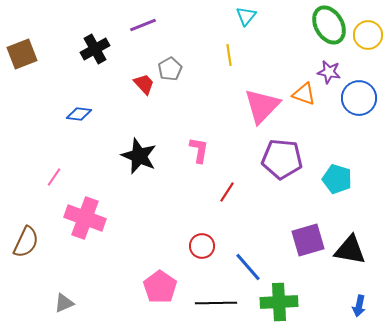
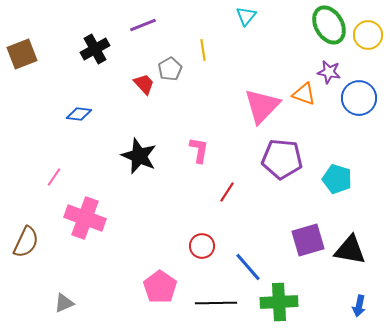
yellow line: moved 26 px left, 5 px up
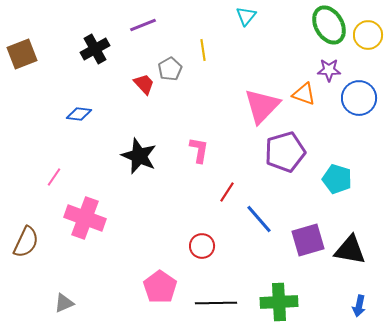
purple star: moved 2 px up; rotated 10 degrees counterclockwise
purple pentagon: moved 3 px right, 7 px up; rotated 21 degrees counterclockwise
blue line: moved 11 px right, 48 px up
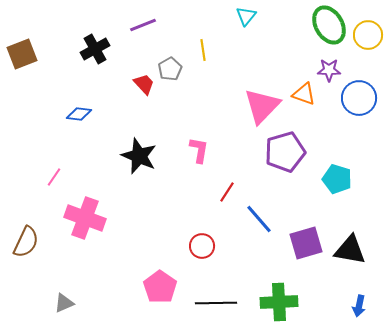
purple square: moved 2 px left, 3 px down
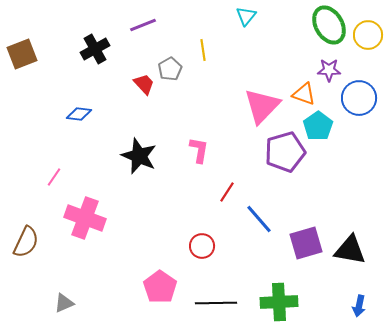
cyan pentagon: moved 19 px left, 53 px up; rotated 20 degrees clockwise
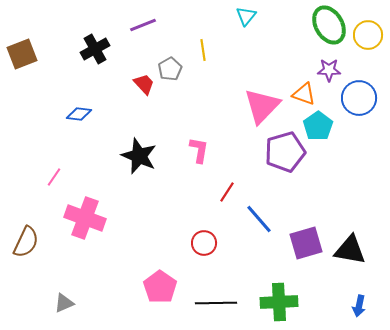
red circle: moved 2 px right, 3 px up
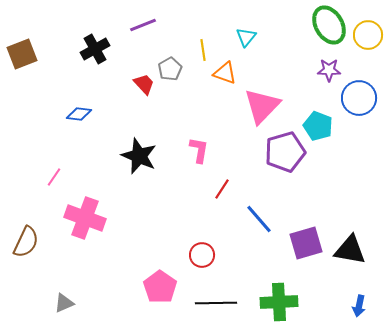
cyan triangle: moved 21 px down
orange triangle: moved 79 px left, 21 px up
cyan pentagon: rotated 16 degrees counterclockwise
red line: moved 5 px left, 3 px up
red circle: moved 2 px left, 12 px down
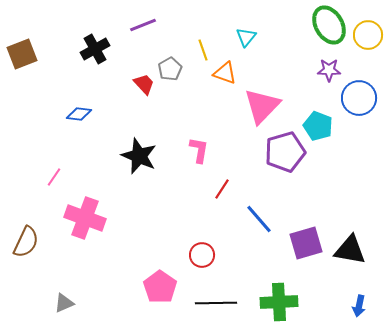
yellow line: rotated 10 degrees counterclockwise
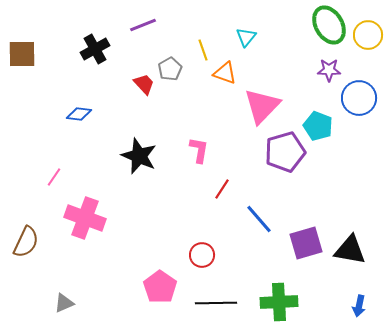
brown square: rotated 20 degrees clockwise
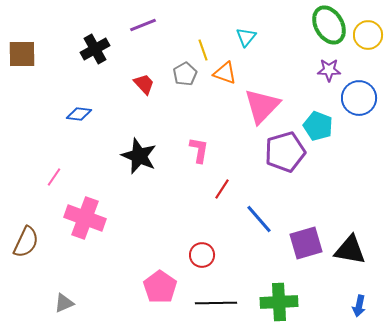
gray pentagon: moved 15 px right, 5 px down
